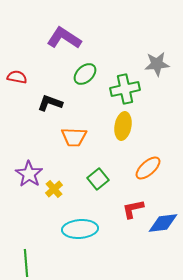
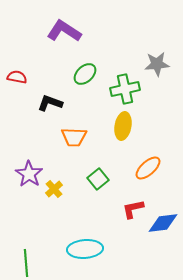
purple L-shape: moved 7 px up
cyan ellipse: moved 5 px right, 20 px down
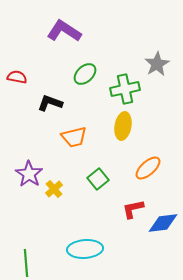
gray star: rotated 25 degrees counterclockwise
orange trapezoid: rotated 16 degrees counterclockwise
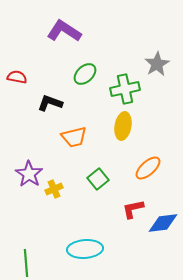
yellow cross: rotated 18 degrees clockwise
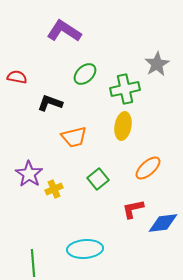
green line: moved 7 px right
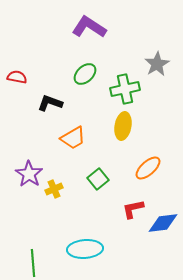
purple L-shape: moved 25 px right, 4 px up
orange trapezoid: moved 1 px left, 1 px down; rotated 16 degrees counterclockwise
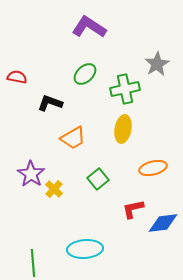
yellow ellipse: moved 3 px down
orange ellipse: moved 5 px right; rotated 28 degrees clockwise
purple star: moved 2 px right
yellow cross: rotated 24 degrees counterclockwise
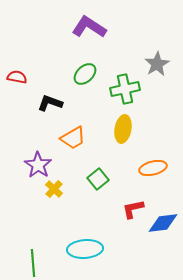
purple star: moved 7 px right, 9 px up
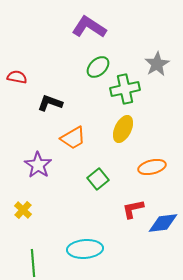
green ellipse: moved 13 px right, 7 px up
yellow ellipse: rotated 16 degrees clockwise
orange ellipse: moved 1 px left, 1 px up
yellow cross: moved 31 px left, 21 px down
